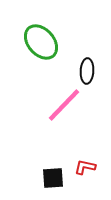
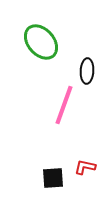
pink line: rotated 24 degrees counterclockwise
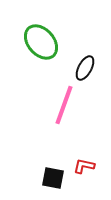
black ellipse: moved 2 px left, 3 px up; rotated 25 degrees clockwise
red L-shape: moved 1 px left, 1 px up
black square: rotated 15 degrees clockwise
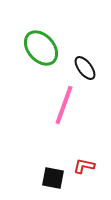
green ellipse: moved 6 px down
black ellipse: rotated 65 degrees counterclockwise
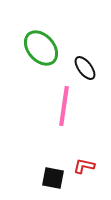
pink line: moved 1 px down; rotated 12 degrees counterclockwise
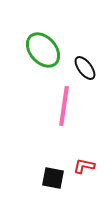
green ellipse: moved 2 px right, 2 px down
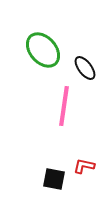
black square: moved 1 px right, 1 px down
